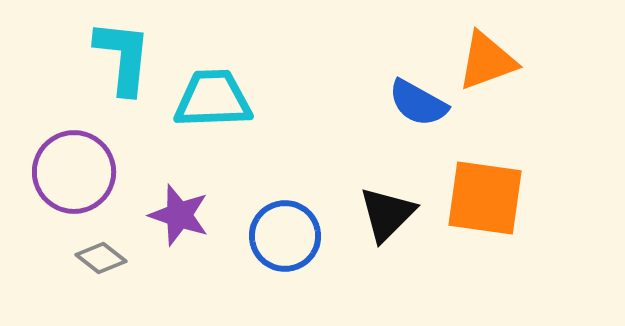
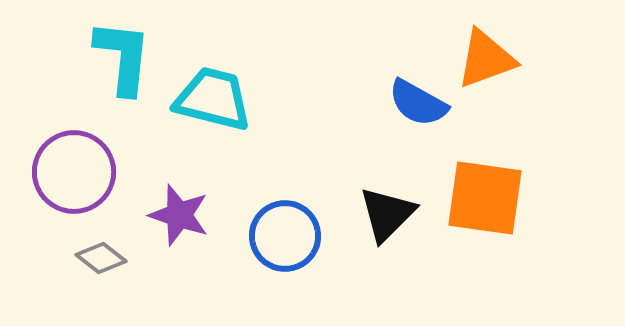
orange triangle: moved 1 px left, 2 px up
cyan trapezoid: rotated 16 degrees clockwise
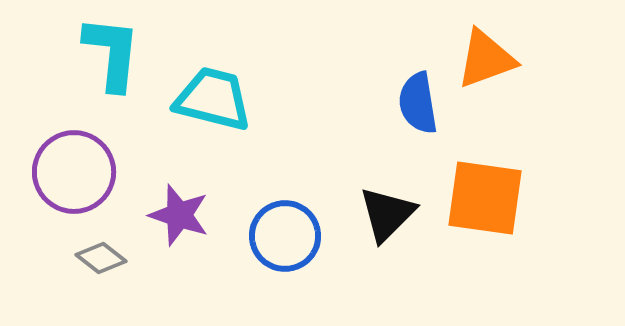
cyan L-shape: moved 11 px left, 4 px up
blue semicircle: rotated 52 degrees clockwise
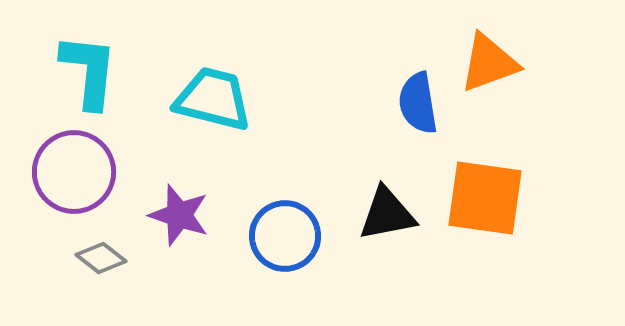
cyan L-shape: moved 23 px left, 18 px down
orange triangle: moved 3 px right, 4 px down
black triangle: rotated 34 degrees clockwise
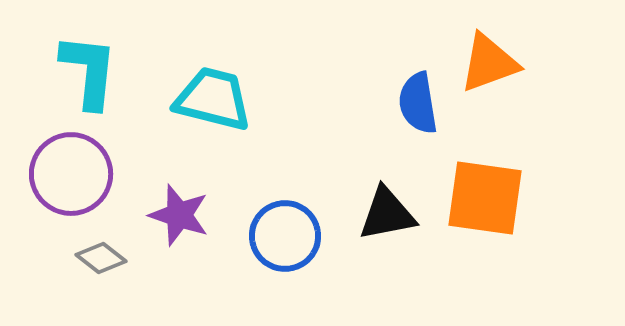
purple circle: moved 3 px left, 2 px down
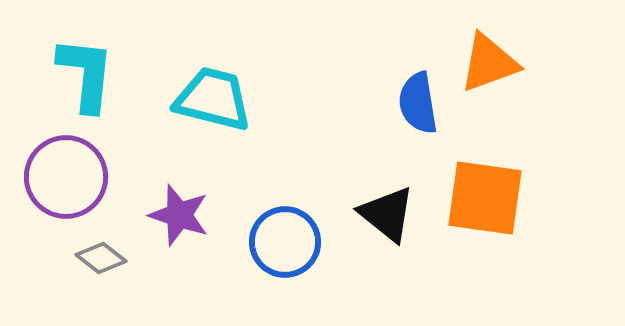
cyan L-shape: moved 3 px left, 3 px down
purple circle: moved 5 px left, 3 px down
black triangle: rotated 50 degrees clockwise
blue circle: moved 6 px down
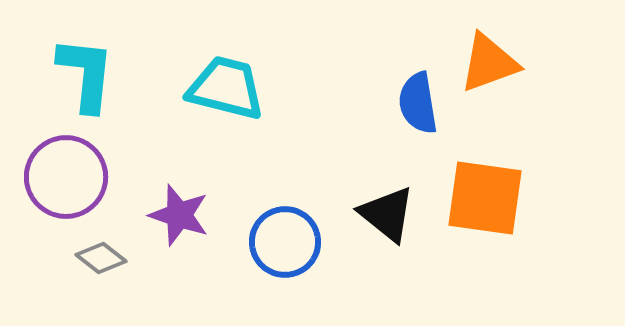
cyan trapezoid: moved 13 px right, 11 px up
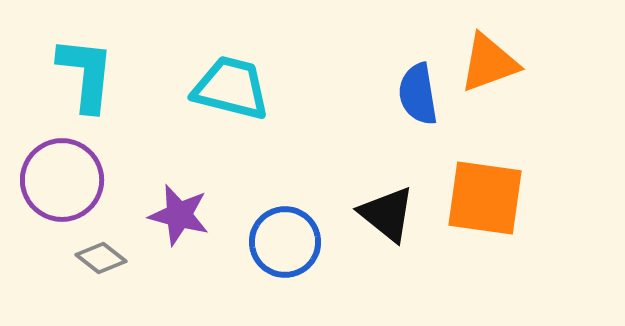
cyan trapezoid: moved 5 px right
blue semicircle: moved 9 px up
purple circle: moved 4 px left, 3 px down
purple star: rotated 4 degrees counterclockwise
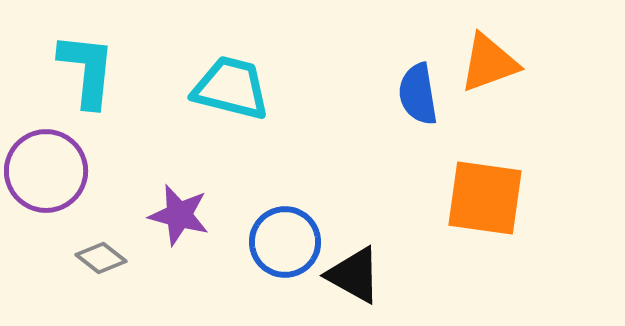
cyan L-shape: moved 1 px right, 4 px up
purple circle: moved 16 px left, 9 px up
black triangle: moved 33 px left, 61 px down; rotated 10 degrees counterclockwise
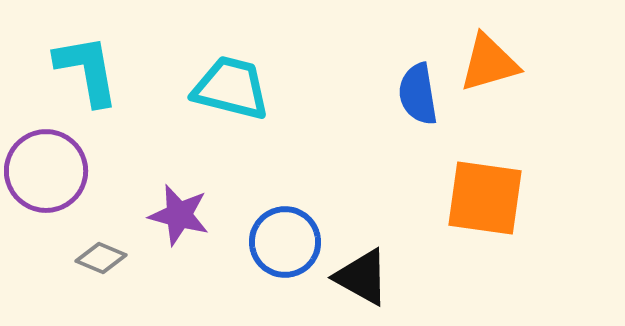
orange triangle: rotated 4 degrees clockwise
cyan L-shape: rotated 16 degrees counterclockwise
gray diamond: rotated 15 degrees counterclockwise
black triangle: moved 8 px right, 2 px down
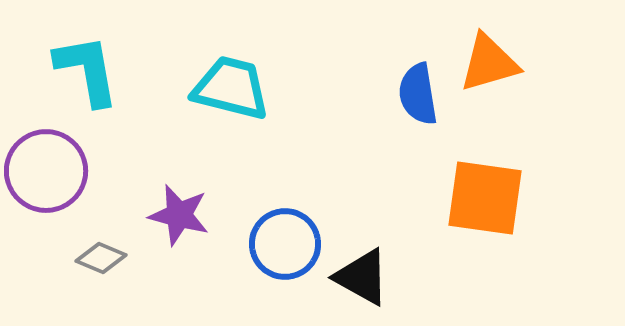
blue circle: moved 2 px down
